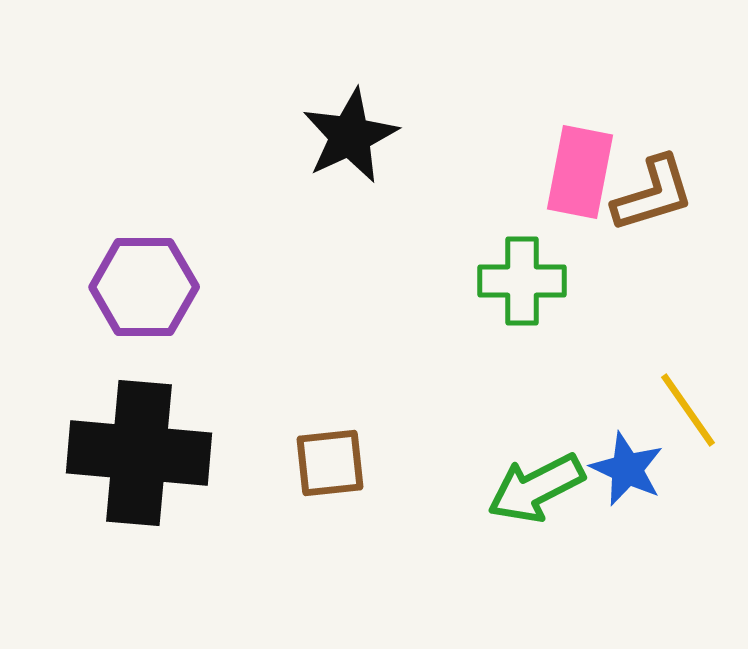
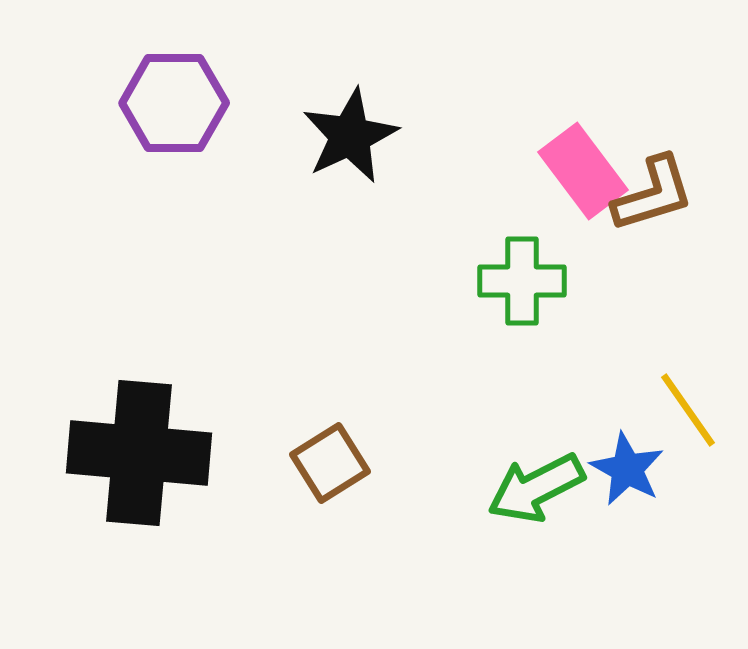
pink rectangle: moved 3 px right, 1 px up; rotated 48 degrees counterclockwise
purple hexagon: moved 30 px right, 184 px up
brown square: rotated 26 degrees counterclockwise
blue star: rotated 4 degrees clockwise
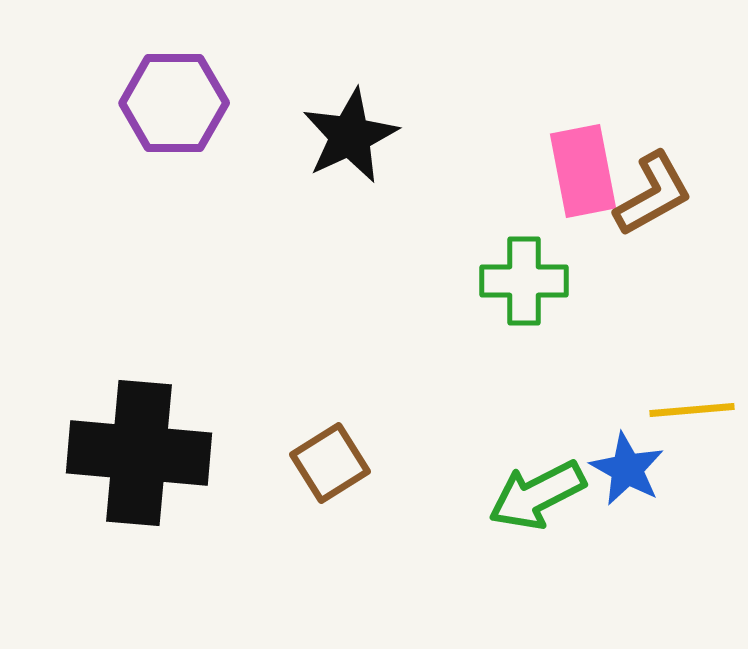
pink rectangle: rotated 26 degrees clockwise
brown L-shape: rotated 12 degrees counterclockwise
green cross: moved 2 px right
yellow line: moved 4 px right; rotated 60 degrees counterclockwise
green arrow: moved 1 px right, 7 px down
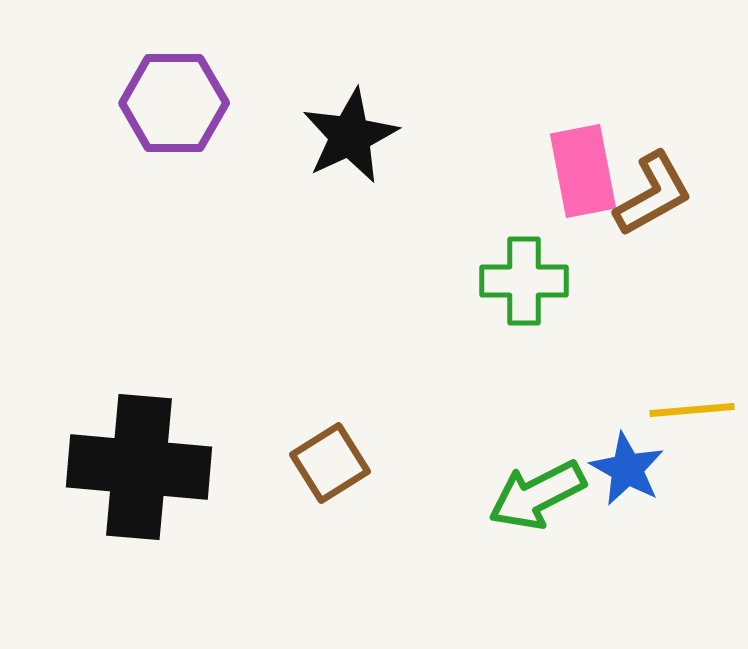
black cross: moved 14 px down
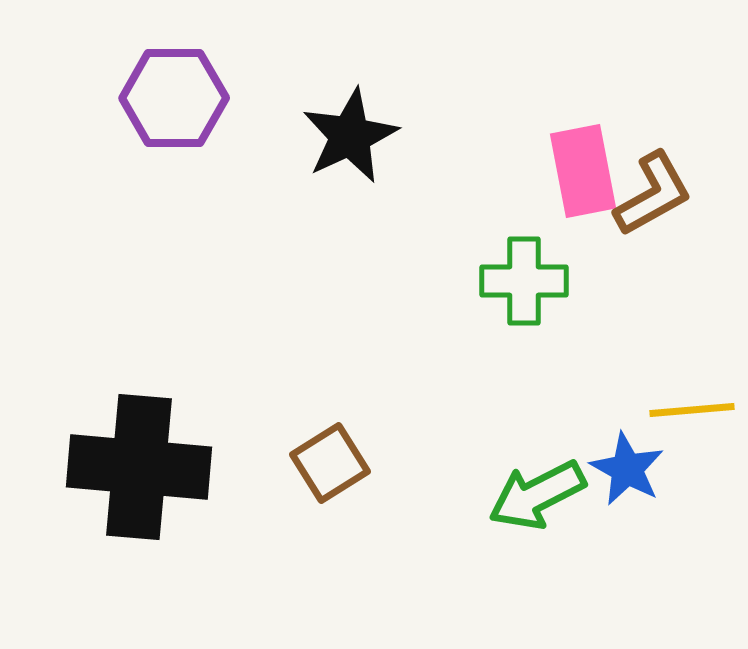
purple hexagon: moved 5 px up
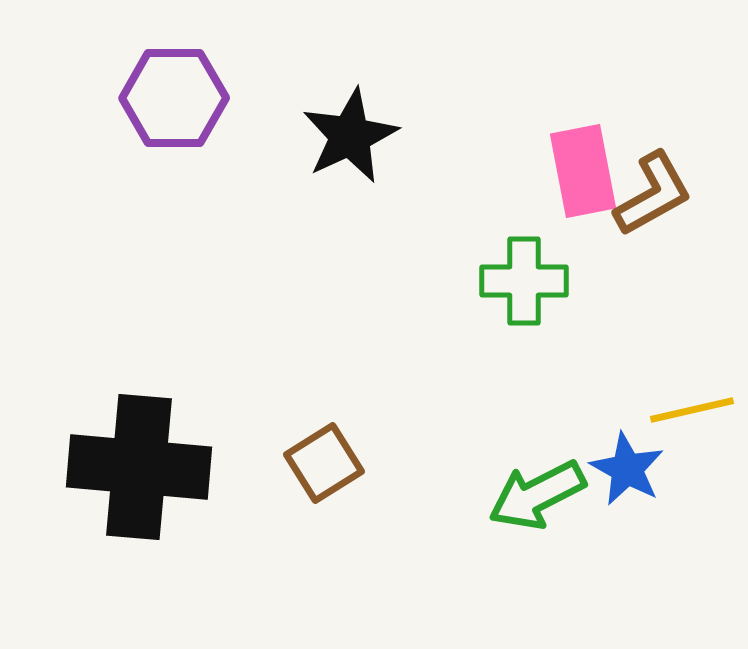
yellow line: rotated 8 degrees counterclockwise
brown square: moved 6 px left
